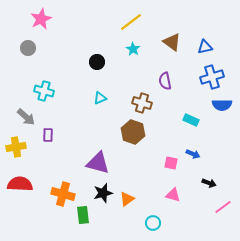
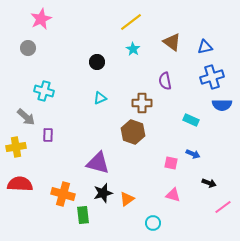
brown cross: rotated 18 degrees counterclockwise
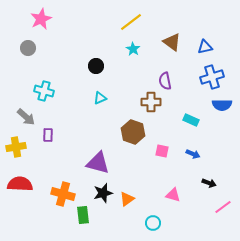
black circle: moved 1 px left, 4 px down
brown cross: moved 9 px right, 1 px up
pink square: moved 9 px left, 12 px up
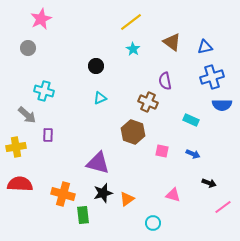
brown cross: moved 3 px left; rotated 24 degrees clockwise
gray arrow: moved 1 px right, 2 px up
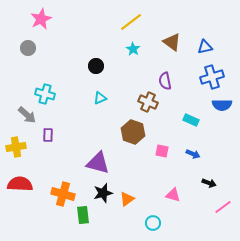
cyan cross: moved 1 px right, 3 px down
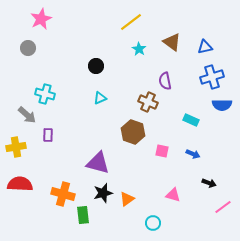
cyan star: moved 6 px right
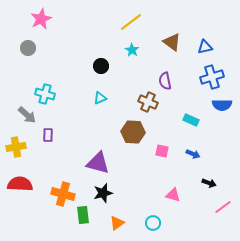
cyan star: moved 7 px left, 1 px down
black circle: moved 5 px right
brown hexagon: rotated 15 degrees counterclockwise
orange triangle: moved 10 px left, 24 px down
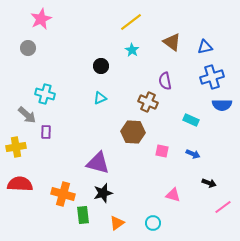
purple rectangle: moved 2 px left, 3 px up
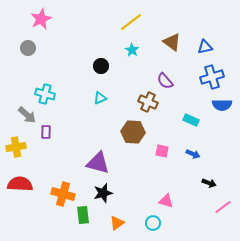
purple semicircle: rotated 30 degrees counterclockwise
pink triangle: moved 7 px left, 6 px down
